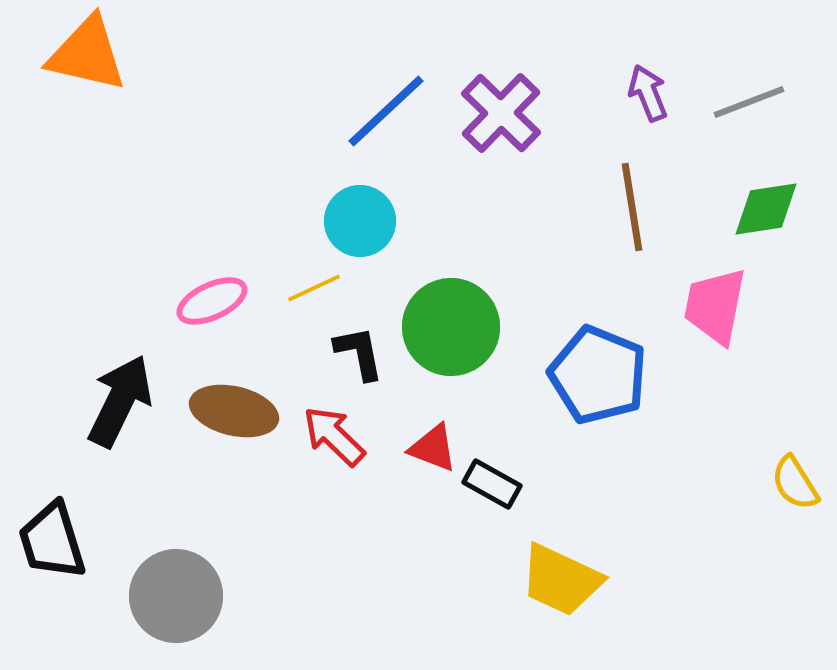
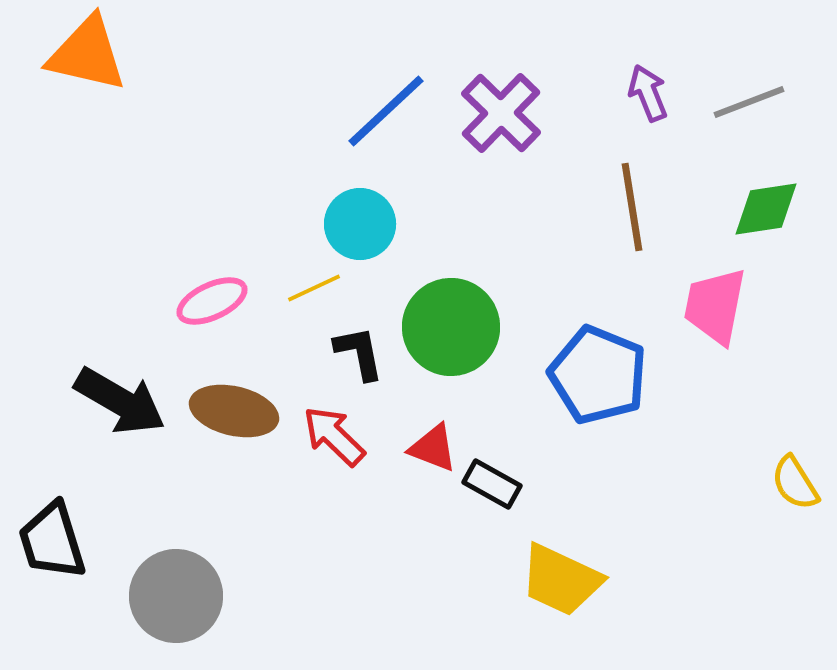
cyan circle: moved 3 px down
black arrow: rotated 94 degrees clockwise
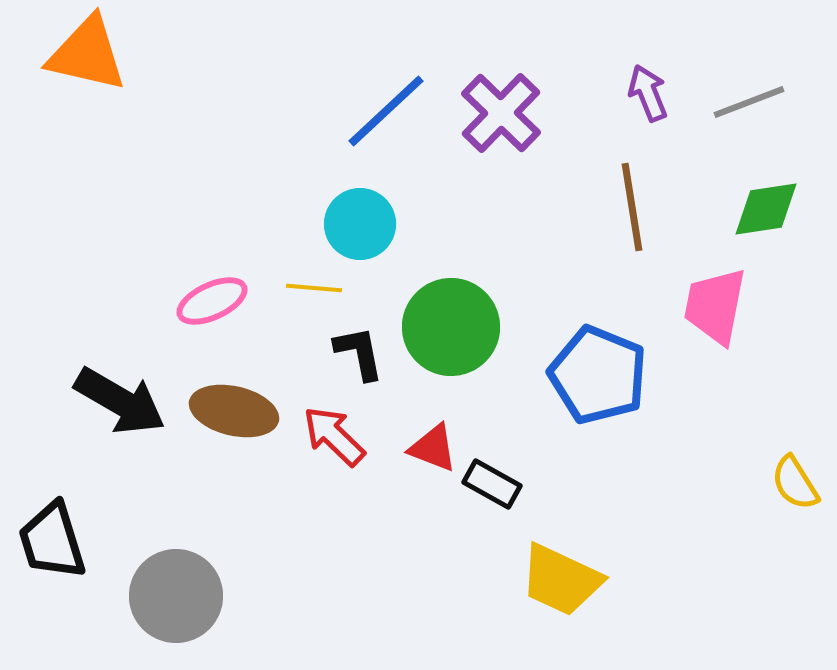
yellow line: rotated 30 degrees clockwise
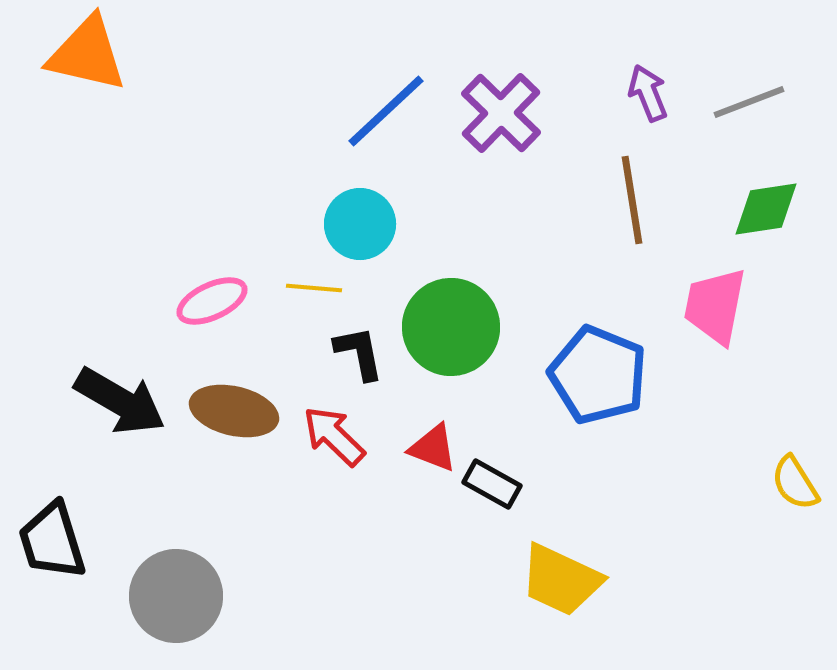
brown line: moved 7 px up
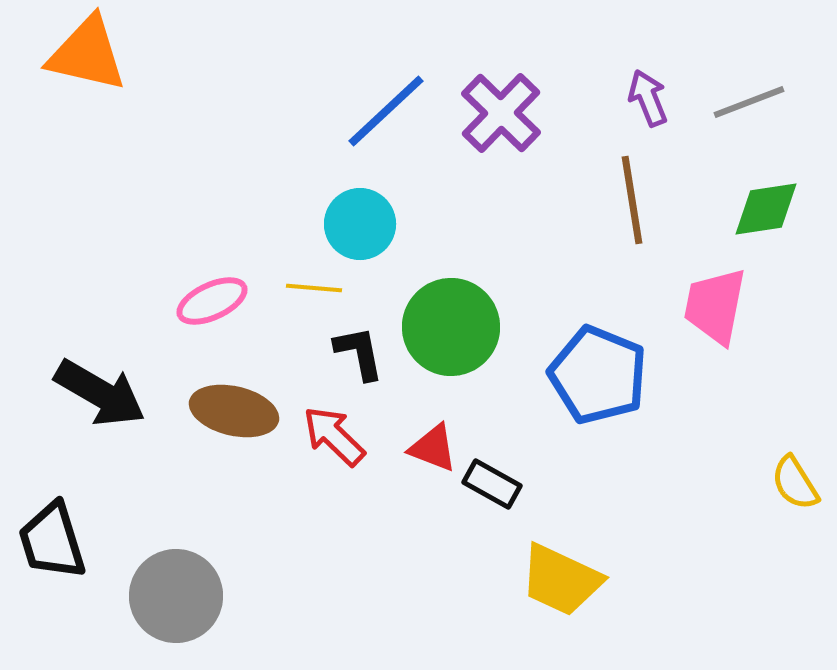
purple arrow: moved 5 px down
black arrow: moved 20 px left, 8 px up
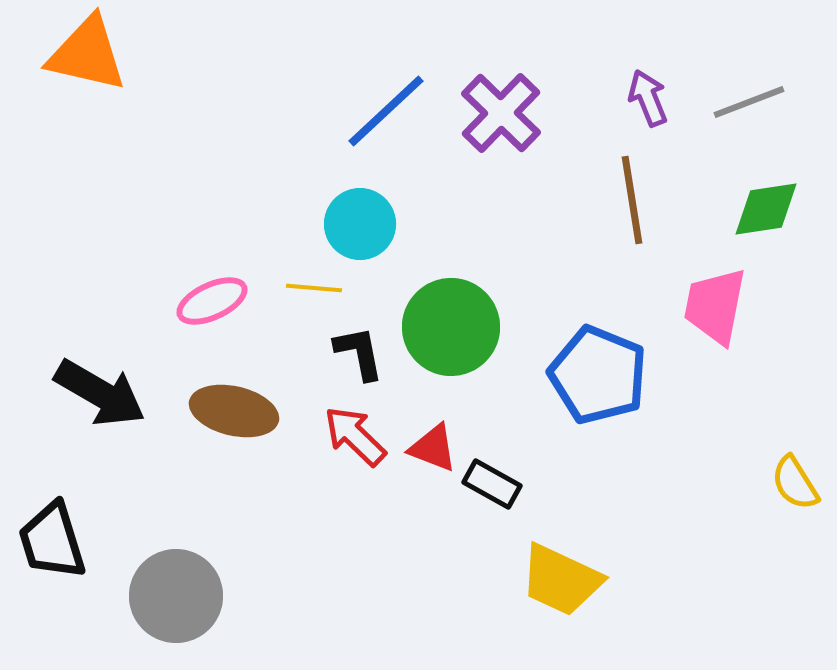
red arrow: moved 21 px right
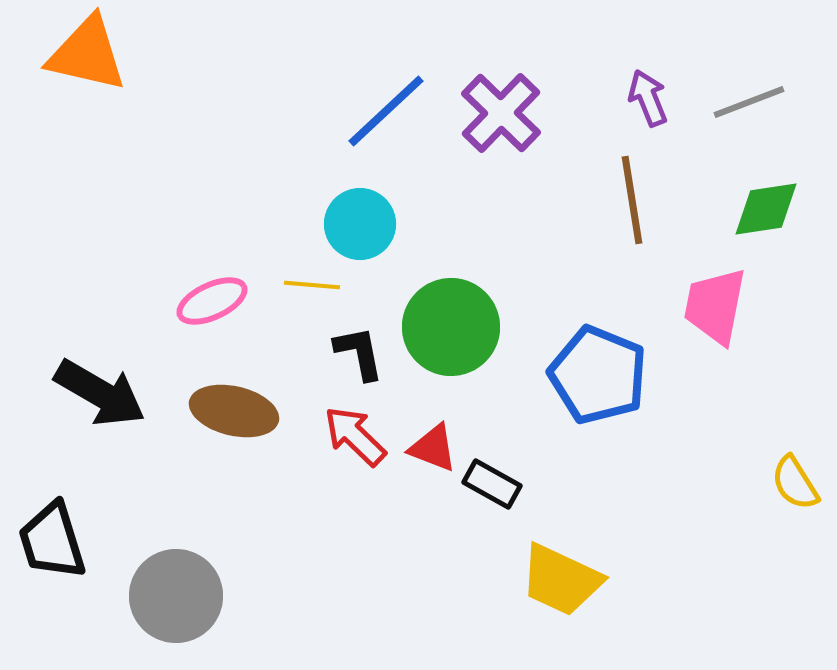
yellow line: moved 2 px left, 3 px up
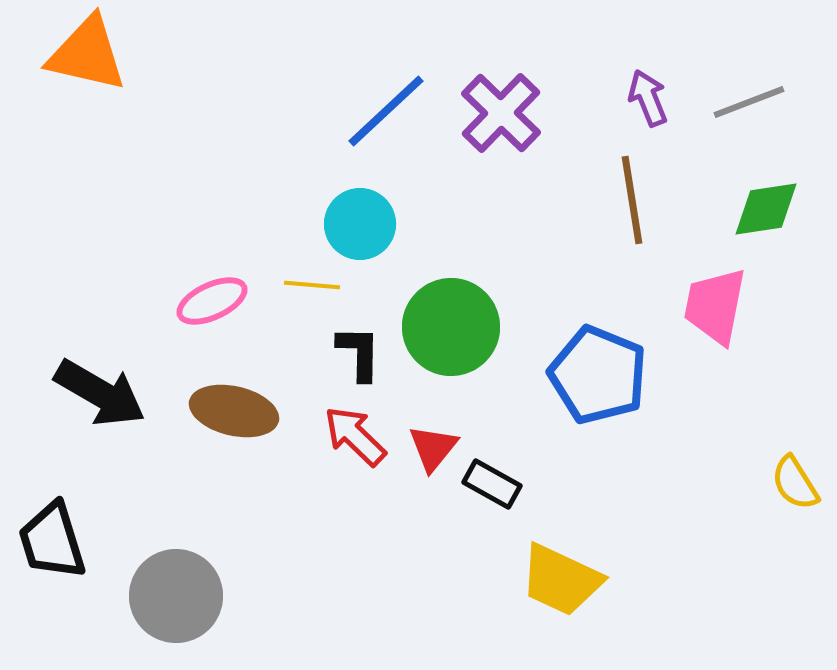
black L-shape: rotated 12 degrees clockwise
red triangle: rotated 48 degrees clockwise
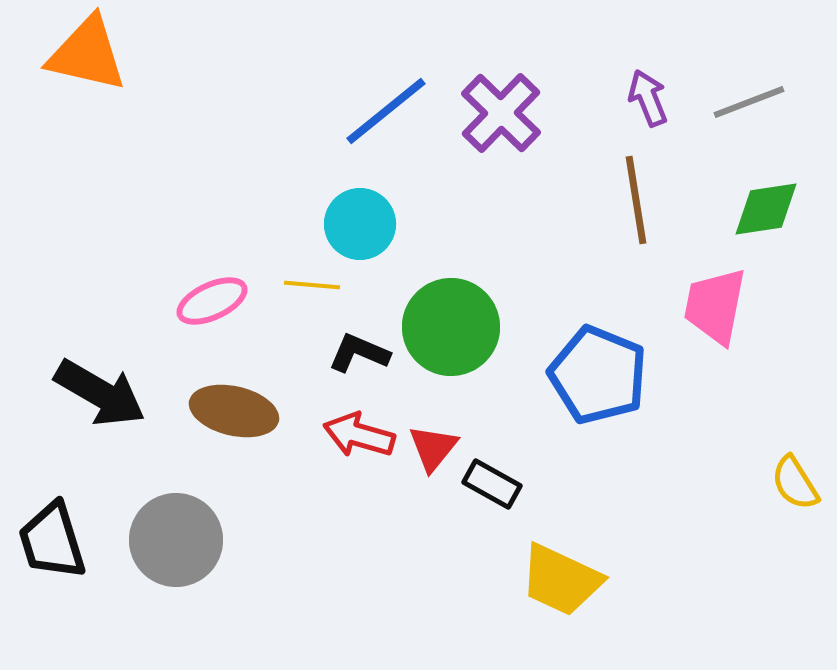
blue line: rotated 4 degrees clockwise
brown line: moved 4 px right
black L-shape: rotated 68 degrees counterclockwise
red arrow: moved 4 px right, 1 px up; rotated 28 degrees counterclockwise
gray circle: moved 56 px up
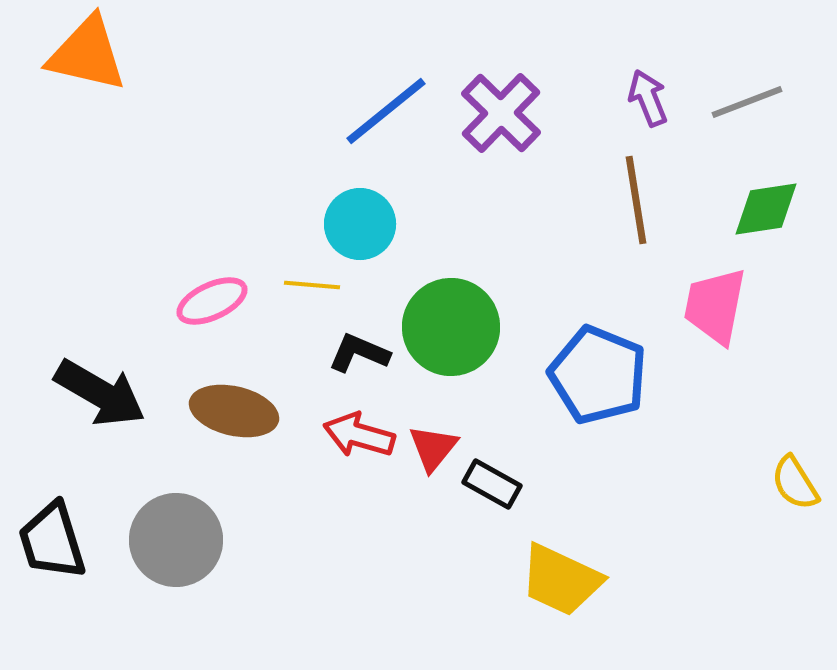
gray line: moved 2 px left
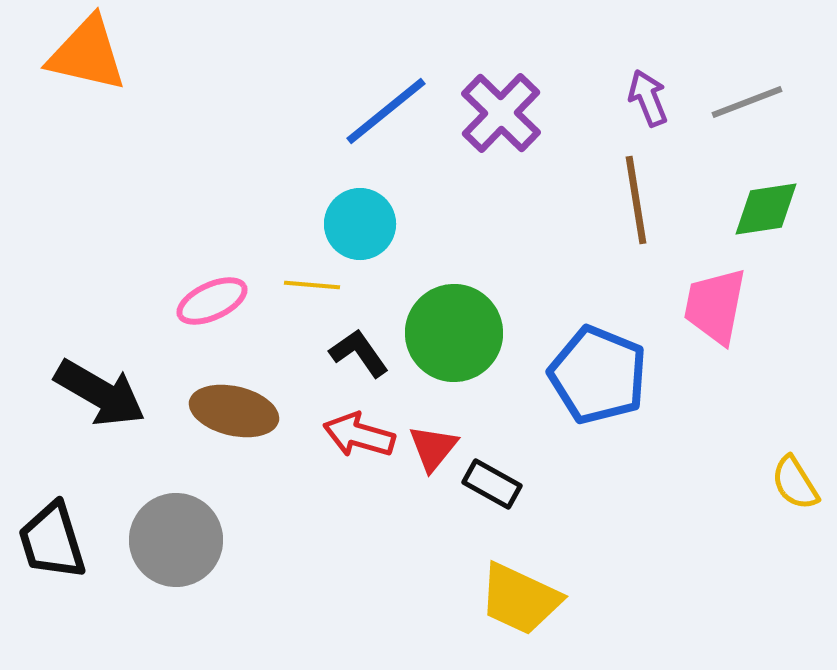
green circle: moved 3 px right, 6 px down
black L-shape: rotated 32 degrees clockwise
yellow trapezoid: moved 41 px left, 19 px down
